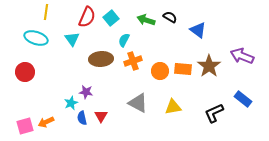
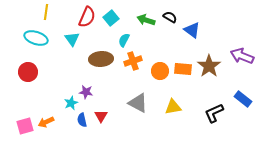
blue triangle: moved 6 px left
red circle: moved 3 px right
blue semicircle: moved 2 px down
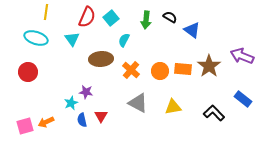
green arrow: rotated 102 degrees counterclockwise
orange cross: moved 2 px left, 9 px down; rotated 30 degrees counterclockwise
black L-shape: rotated 70 degrees clockwise
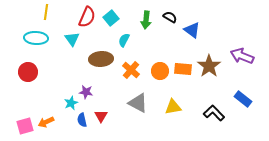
cyan ellipse: rotated 15 degrees counterclockwise
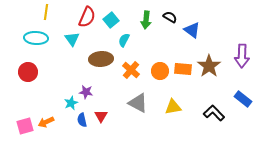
cyan square: moved 2 px down
purple arrow: rotated 110 degrees counterclockwise
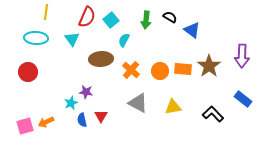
black L-shape: moved 1 px left, 1 px down
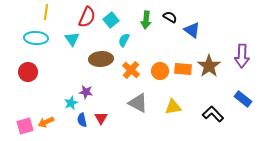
red triangle: moved 2 px down
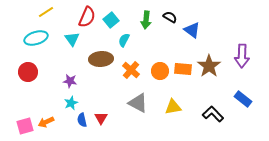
yellow line: rotated 49 degrees clockwise
cyan ellipse: rotated 20 degrees counterclockwise
purple star: moved 16 px left, 11 px up
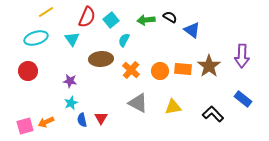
green arrow: rotated 78 degrees clockwise
red circle: moved 1 px up
